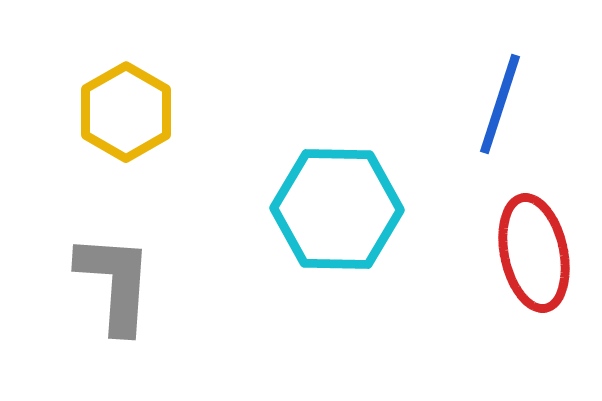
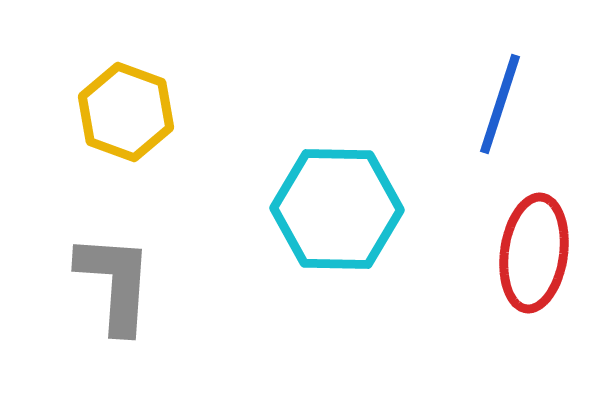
yellow hexagon: rotated 10 degrees counterclockwise
red ellipse: rotated 20 degrees clockwise
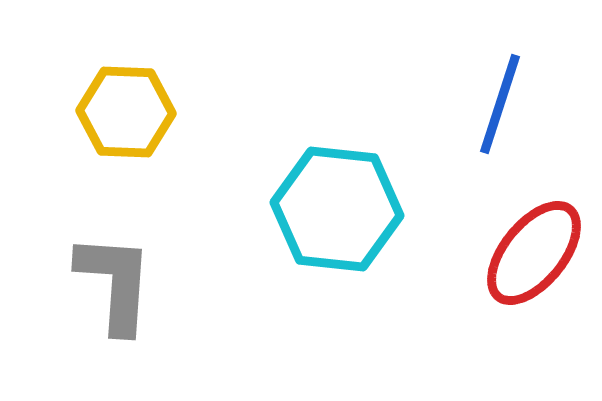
yellow hexagon: rotated 18 degrees counterclockwise
cyan hexagon: rotated 5 degrees clockwise
red ellipse: rotated 31 degrees clockwise
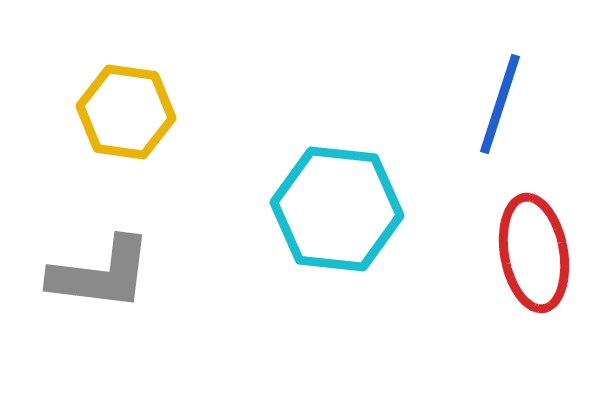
yellow hexagon: rotated 6 degrees clockwise
red ellipse: rotated 49 degrees counterclockwise
gray L-shape: moved 14 px left, 9 px up; rotated 93 degrees clockwise
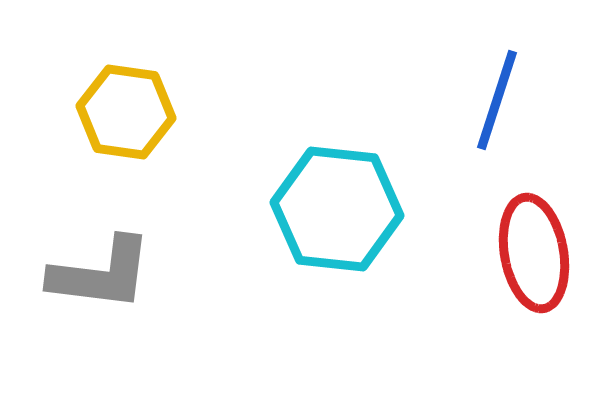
blue line: moved 3 px left, 4 px up
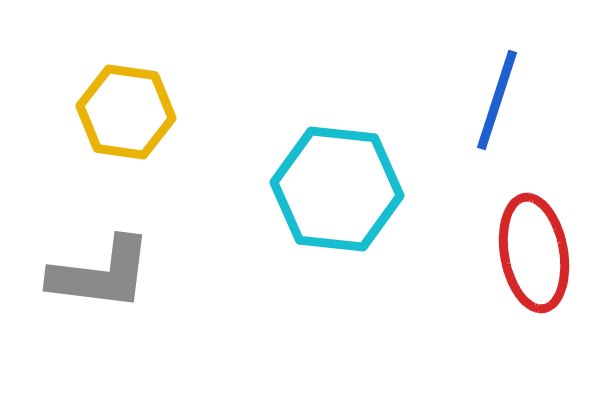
cyan hexagon: moved 20 px up
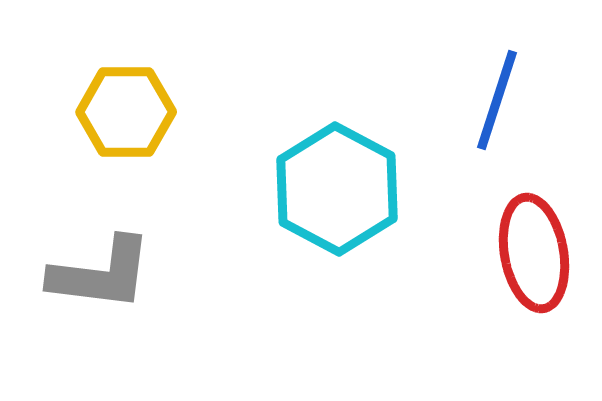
yellow hexagon: rotated 8 degrees counterclockwise
cyan hexagon: rotated 22 degrees clockwise
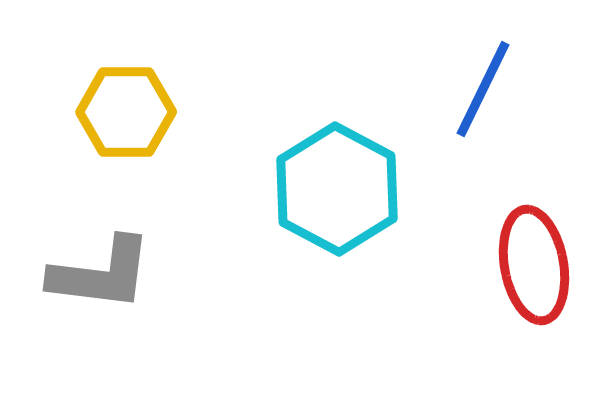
blue line: moved 14 px left, 11 px up; rotated 8 degrees clockwise
red ellipse: moved 12 px down
